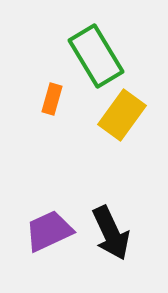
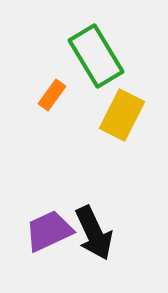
orange rectangle: moved 4 px up; rotated 20 degrees clockwise
yellow rectangle: rotated 9 degrees counterclockwise
black arrow: moved 17 px left
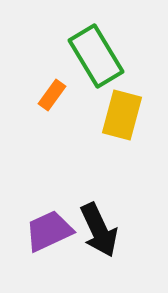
yellow rectangle: rotated 12 degrees counterclockwise
black arrow: moved 5 px right, 3 px up
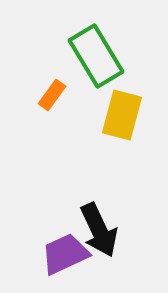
purple trapezoid: moved 16 px right, 23 px down
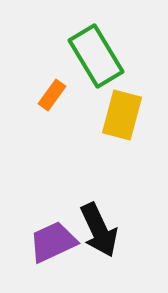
purple trapezoid: moved 12 px left, 12 px up
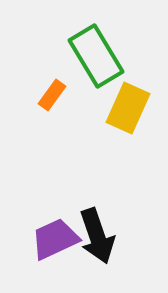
yellow rectangle: moved 6 px right, 7 px up; rotated 9 degrees clockwise
black arrow: moved 2 px left, 6 px down; rotated 6 degrees clockwise
purple trapezoid: moved 2 px right, 3 px up
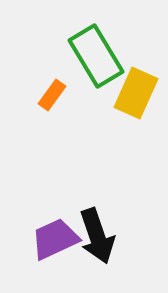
yellow rectangle: moved 8 px right, 15 px up
